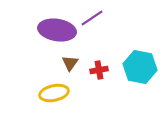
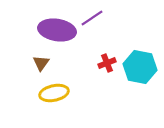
brown triangle: moved 29 px left
red cross: moved 8 px right, 7 px up; rotated 12 degrees counterclockwise
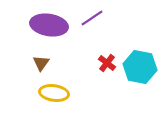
purple ellipse: moved 8 px left, 5 px up
red cross: rotated 30 degrees counterclockwise
yellow ellipse: rotated 20 degrees clockwise
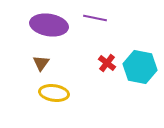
purple line: moved 3 px right; rotated 45 degrees clockwise
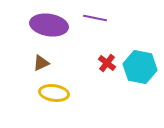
brown triangle: rotated 30 degrees clockwise
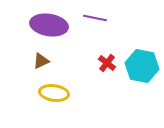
brown triangle: moved 2 px up
cyan hexagon: moved 2 px right, 1 px up
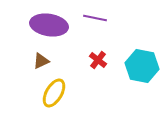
red cross: moved 9 px left, 3 px up
yellow ellipse: rotated 68 degrees counterclockwise
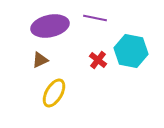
purple ellipse: moved 1 px right, 1 px down; rotated 21 degrees counterclockwise
brown triangle: moved 1 px left, 1 px up
cyan hexagon: moved 11 px left, 15 px up
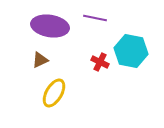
purple ellipse: rotated 21 degrees clockwise
red cross: moved 2 px right, 2 px down; rotated 12 degrees counterclockwise
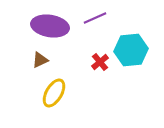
purple line: rotated 35 degrees counterclockwise
cyan hexagon: moved 1 px up; rotated 16 degrees counterclockwise
red cross: rotated 24 degrees clockwise
